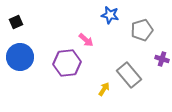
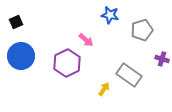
blue circle: moved 1 px right, 1 px up
purple hexagon: rotated 20 degrees counterclockwise
gray rectangle: rotated 15 degrees counterclockwise
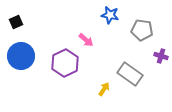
gray pentagon: rotated 25 degrees clockwise
purple cross: moved 1 px left, 3 px up
purple hexagon: moved 2 px left
gray rectangle: moved 1 px right, 1 px up
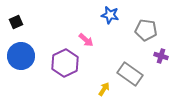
gray pentagon: moved 4 px right
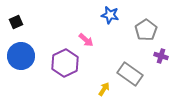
gray pentagon: rotated 30 degrees clockwise
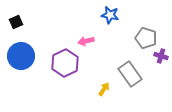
gray pentagon: moved 8 px down; rotated 20 degrees counterclockwise
pink arrow: moved 1 px down; rotated 126 degrees clockwise
gray rectangle: rotated 20 degrees clockwise
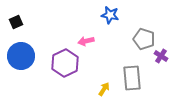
gray pentagon: moved 2 px left, 1 px down
purple cross: rotated 16 degrees clockwise
gray rectangle: moved 2 px right, 4 px down; rotated 30 degrees clockwise
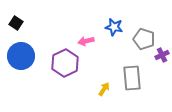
blue star: moved 4 px right, 12 px down
black square: moved 1 px down; rotated 32 degrees counterclockwise
purple cross: moved 1 px right, 1 px up; rotated 32 degrees clockwise
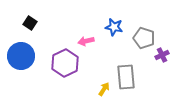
black square: moved 14 px right
gray pentagon: moved 1 px up
gray rectangle: moved 6 px left, 1 px up
